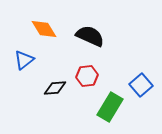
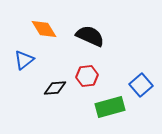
green rectangle: rotated 44 degrees clockwise
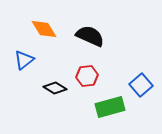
black diamond: rotated 35 degrees clockwise
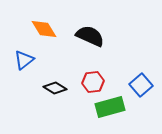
red hexagon: moved 6 px right, 6 px down
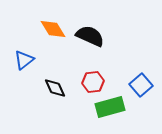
orange diamond: moved 9 px right
black diamond: rotated 35 degrees clockwise
